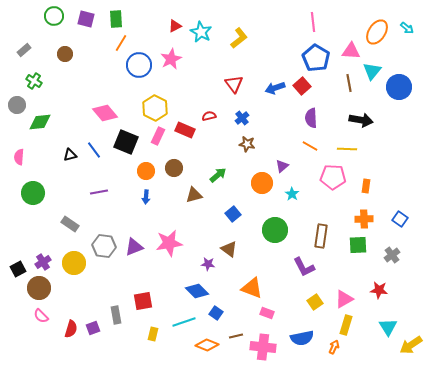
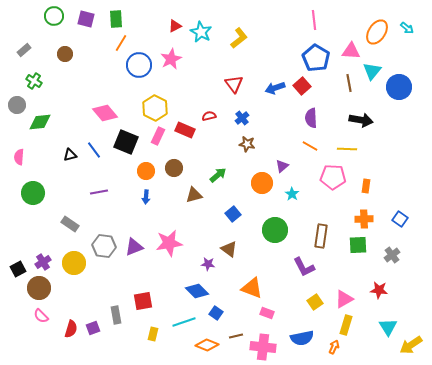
pink line at (313, 22): moved 1 px right, 2 px up
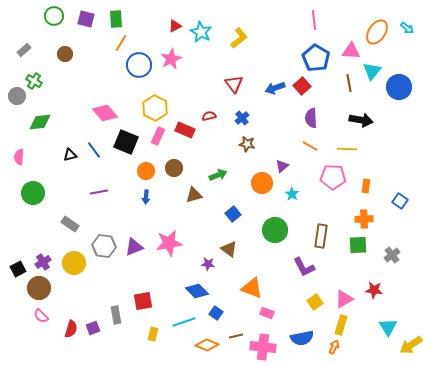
gray circle at (17, 105): moved 9 px up
green arrow at (218, 175): rotated 18 degrees clockwise
blue square at (400, 219): moved 18 px up
red star at (379, 290): moved 5 px left
yellow rectangle at (346, 325): moved 5 px left
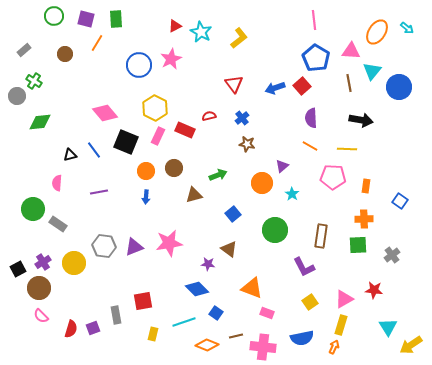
orange line at (121, 43): moved 24 px left
pink semicircle at (19, 157): moved 38 px right, 26 px down
green circle at (33, 193): moved 16 px down
gray rectangle at (70, 224): moved 12 px left
blue diamond at (197, 291): moved 2 px up
yellow square at (315, 302): moved 5 px left
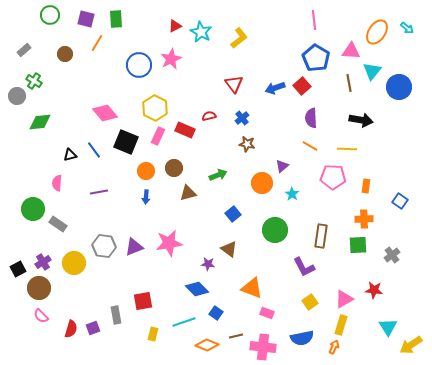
green circle at (54, 16): moved 4 px left, 1 px up
brown triangle at (194, 195): moved 6 px left, 2 px up
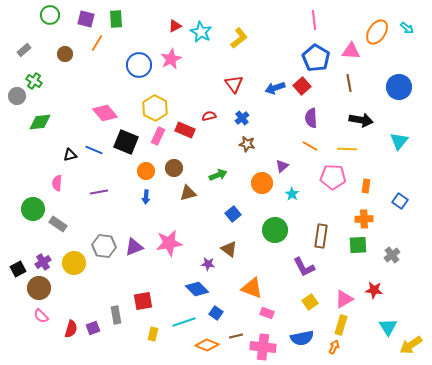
cyan triangle at (372, 71): moved 27 px right, 70 px down
blue line at (94, 150): rotated 30 degrees counterclockwise
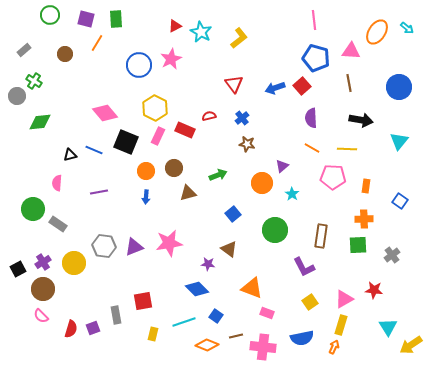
blue pentagon at (316, 58): rotated 16 degrees counterclockwise
orange line at (310, 146): moved 2 px right, 2 px down
brown circle at (39, 288): moved 4 px right, 1 px down
blue square at (216, 313): moved 3 px down
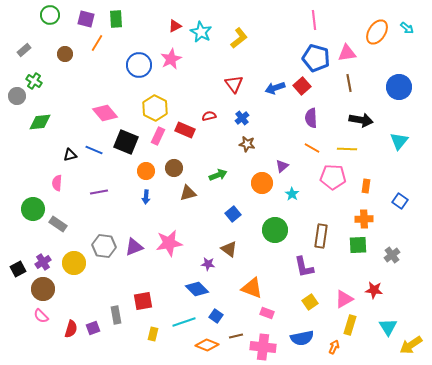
pink triangle at (351, 51): moved 4 px left, 2 px down; rotated 12 degrees counterclockwise
purple L-shape at (304, 267): rotated 15 degrees clockwise
yellow rectangle at (341, 325): moved 9 px right
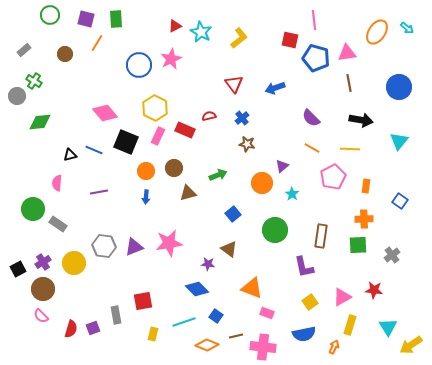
red square at (302, 86): moved 12 px left, 46 px up; rotated 36 degrees counterclockwise
purple semicircle at (311, 118): rotated 42 degrees counterclockwise
yellow line at (347, 149): moved 3 px right
pink pentagon at (333, 177): rotated 30 degrees counterclockwise
pink triangle at (344, 299): moved 2 px left, 2 px up
blue semicircle at (302, 338): moved 2 px right, 4 px up
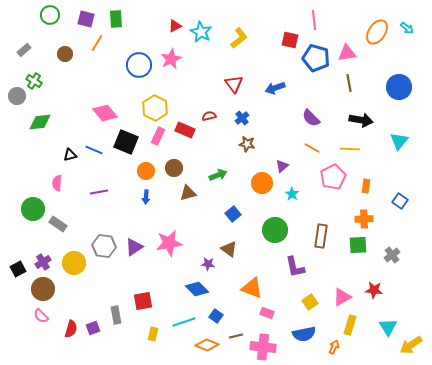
purple triangle at (134, 247): rotated 12 degrees counterclockwise
purple L-shape at (304, 267): moved 9 px left
